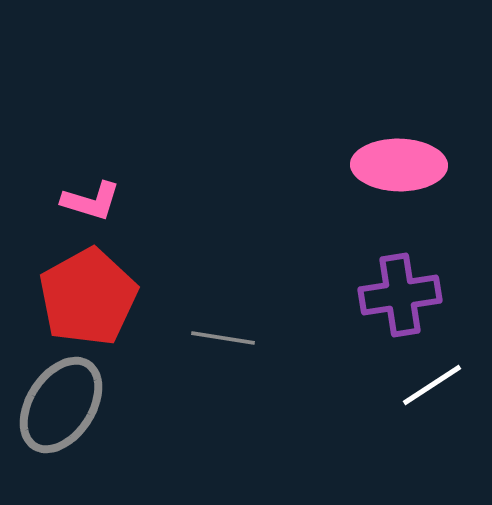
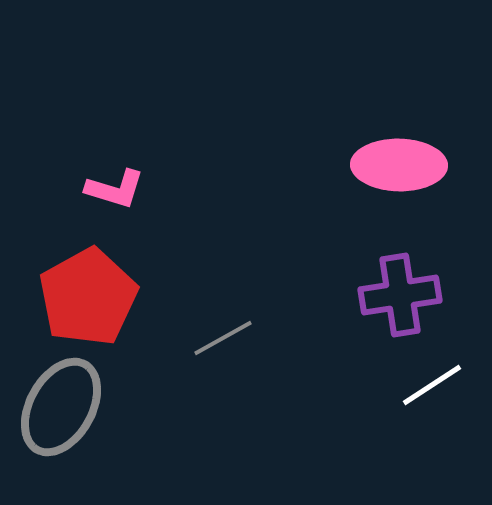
pink L-shape: moved 24 px right, 12 px up
gray line: rotated 38 degrees counterclockwise
gray ellipse: moved 2 px down; rotated 4 degrees counterclockwise
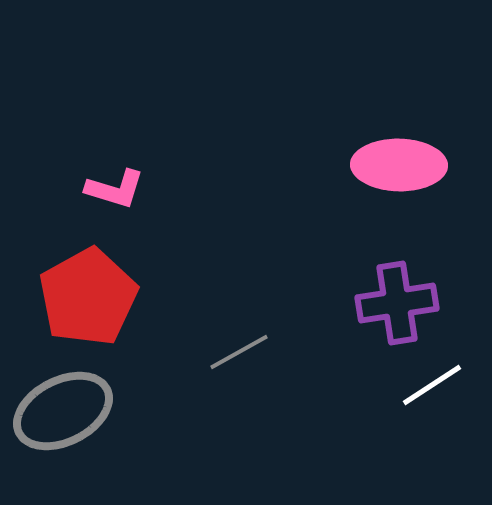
purple cross: moved 3 px left, 8 px down
gray line: moved 16 px right, 14 px down
gray ellipse: moved 2 px right, 4 px down; rotated 34 degrees clockwise
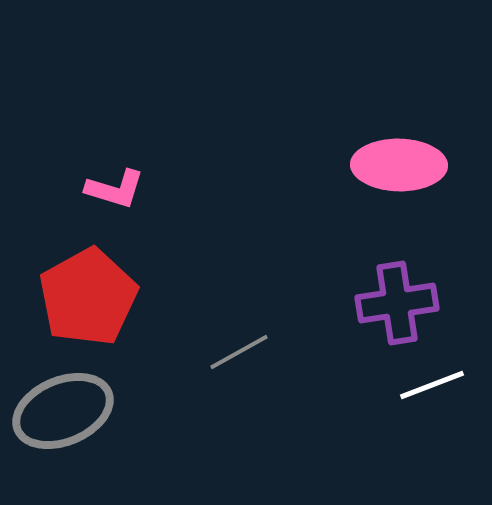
white line: rotated 12 degrees clockwise
gray ellipse: rotated 4 degrees clockwise
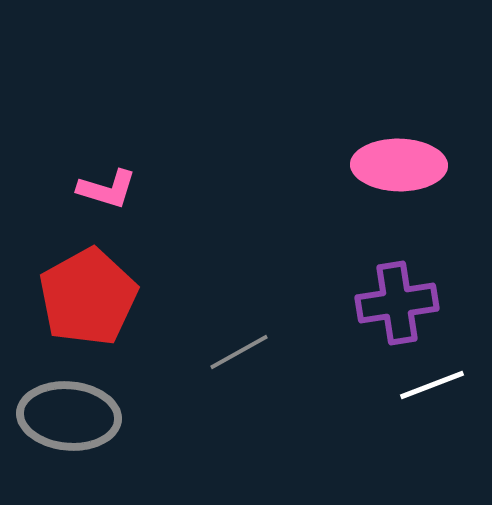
pink L-shape: moved 8 px left
gray ellipse: moved 6 px right, 5 px down; rotated 28 degrees clockwise
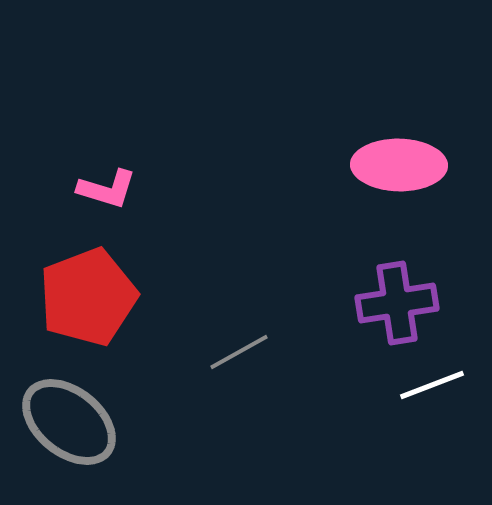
red pentagon: rotated 8 degrees clockwise
gray ellipse: moved 6 px down; rotated 34 degrees clockwise
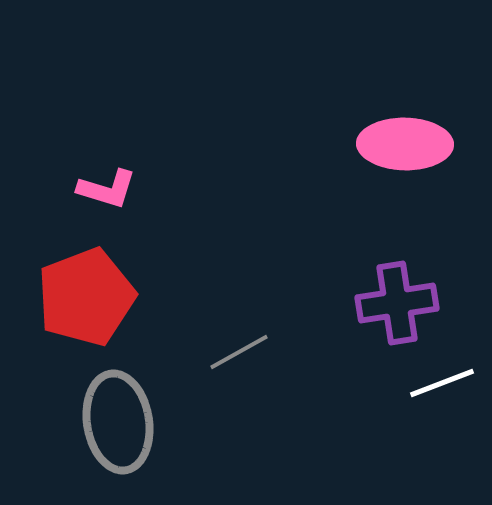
pink ellipse: moved 6 px right, 21 px up
red pentagon: moved 2 px left
white line: moved 10 px right, 2 px up
gray ellipse: moved 49 px right; rotated 42 degrees clockwise
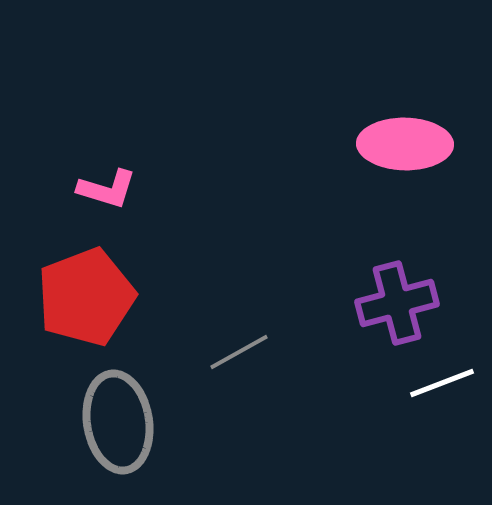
purple cross: rotated 6 degrees counterclockwise
